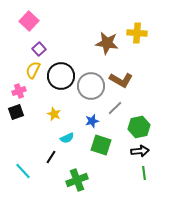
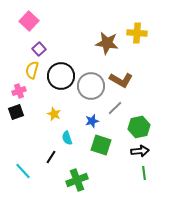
yellow semicircle: moved 1 px left; rotated 12 degrees counterclockwise
cyan semicircle: rotated 96 degrees clockwise
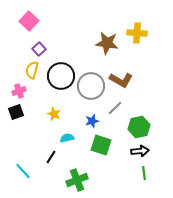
cyan semicircle: rotated 96 degrees clockwise
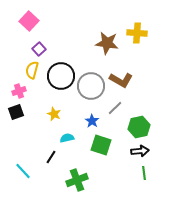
blue star: rotated 24 degrees counterclockwise
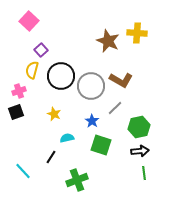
brown star: moved 1 px right, 2 px up; rotated 15 degrees clockwise
purple square: moved 2 px right, 1 px down
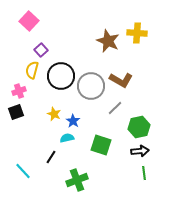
blue star: moved 19 px left
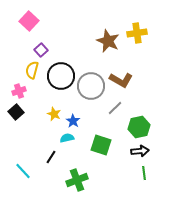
yellow cross: rotated 12 degrees counterclockwise
black square: rotated 21 degrees counterclockwise
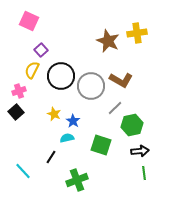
pink square: rotated 18 degrees counterclockwise
yellow semicircle: rotated 12 degrees clockwise
green hexagon: moved 7 px left, 2 px up
